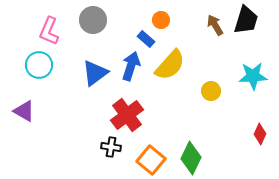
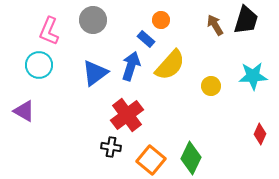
yellow circle: moved 5 px up
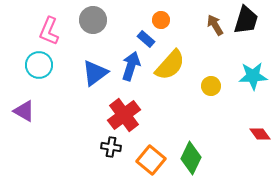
red cross: moved 3 px left
red diamond: rotated 60 degrees counterclockwise
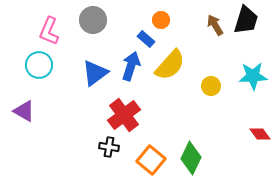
black cross: moved 2 px left
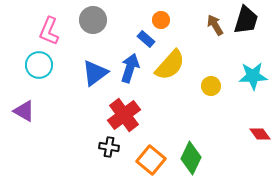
blue arrow: moved 1 px left, 2 px down
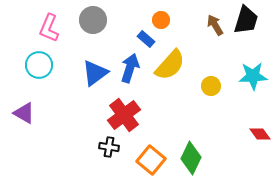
pink L-shape: moved 3 px up
purple triangle: moved 2 px down
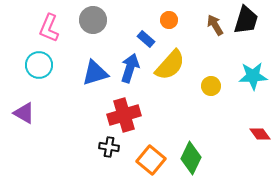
orange circle: moved 8 px right
blue triangle: rotated 20 degrees clockwise
red cross: rotated 20 degrees clockwise
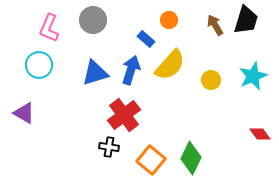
blue arrow: moved 1 px right, 2 px down
cyan star: rotated 20 degrees counterclockwise
yellow circle: moved 6 px up
red cross: rotated 20 degrees counterclockwise
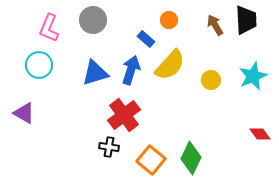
black trapezoid: rotated 20 degrees counterclockwise
